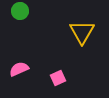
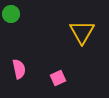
green circle: moved 9 px left, 3 px down
pink semicircle: rotated 102 degrees clockwise
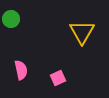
green circle: moved 5 px down
pink semicircle: moved 2 px right, 1 px down
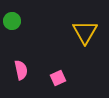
green circle: moved 1 px right, 2 px down
yellow triangle: moved 3 px right
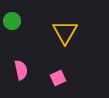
yellow triangle: moved 20 px left
